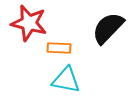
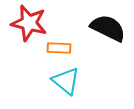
black semicircle: rotated 72 degrees clockwise
cyan triangle: moved 1 px down; rotated 28 degrees clockwise
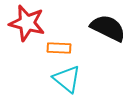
red star: moved 2 px left
cyan triangle: moved 1 px right, 2 px up
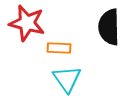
black semicircle: moved 1 px right, 1 px up; rotated 117 degrees counterclockwise
cyan triangle: rotated 16 degrees clockwise
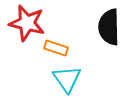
orange rectangle: moved 3 px left; rotated 15 degrees clockwise
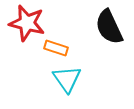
black semicircle: rotated 24 degrees counterclockwise
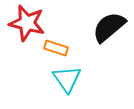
black semicircle: rotated 75 degrees clockwise
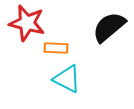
orange rectangle: rotated 15 degrees counterclockwise
cyan triangle: rotated 28 degrees counterclockwise
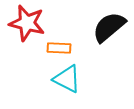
orange rectangle: moved 3 px right
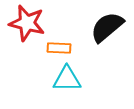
black semicircle: moved 2 px left
cyan triangle: rotated 28 degrees counterclockwise
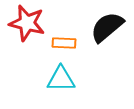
orange rectangle: moved 5 px right, 5 px up
cyan triangle: moved 6 px left
